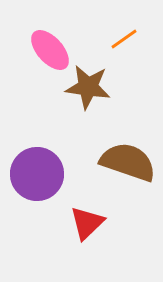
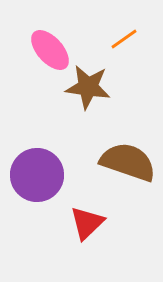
purple circle: moved 1 px down
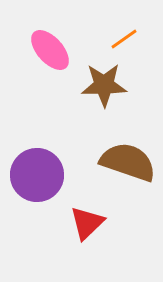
brown star: moved 16 px right, 2 px up; rotated 9 degrees counterclockwise
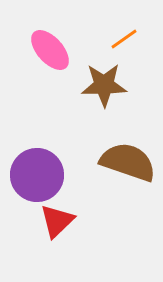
red triangle: moved 30 px left, 2 px up
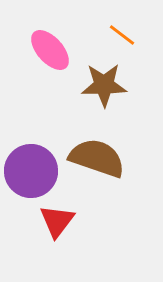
orange line: moved 2 px left, 4 px up; rotated 72 degrees clockwise
brown semicircle: moved 31 px left, 4 px up
purple circle: moved 6 px left, 4 px up
red triangle: rotated 9 degrees counterclockwise
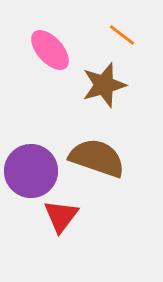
brown star: rotated 15 degrees counterclockwise
red triangle: moved 4 px right, 5 px up
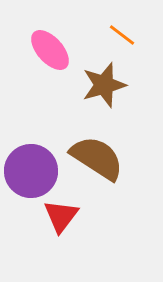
brown semicircle: rotated 14 degrees clockwise
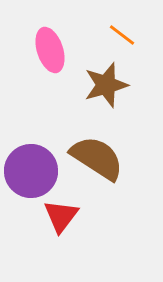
pink ellipse: rotated 24 degrees clockwise
brown star: moved 2 px right
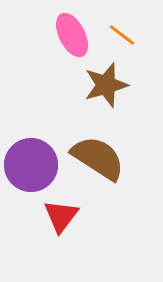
pink ellipse: moved 22 px right, 15 px up; rotated 9 degrees counterclockwise
brown semicircle: moved 1 px right
purple circle: moved 6 px up
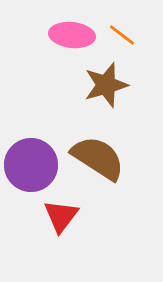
pink ellipse: rotated 57 degrees counterclockwise
